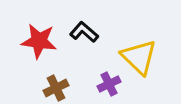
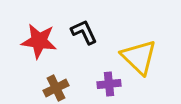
black L-shape: rotated 24 degrees clockwise
purple cross: rotated 20 degrees clockwise
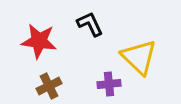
black L-shape: moved 6 px right, 8 px up
brown cross: moved 7 px left, 2 px up
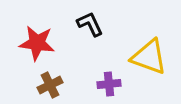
red star: moved 2 px left, 2 px down
yellow triangle: moved 10 px right; rotated 24 degrees counterclockwise
brown cross: moved 1 px right, 1 px up
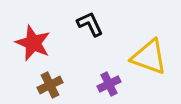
red star: moved 4 px left; rotated 15 degrees clockwise
purple cross: rotated 20 degrees counterclockwise
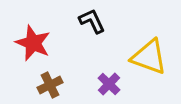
black L-shape: moved 2 px right, 3 px up
purple cross: rotated 20 degrees counterclockwise
